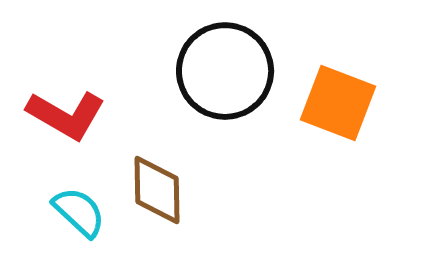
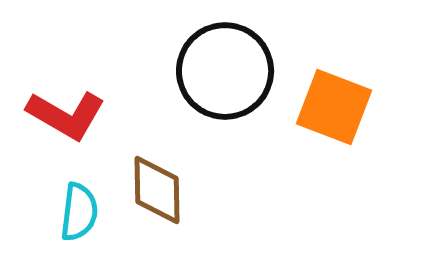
orange square: moved 4 px left, 4 px down
cyan semicircle: rotated 54 degrees clockwise
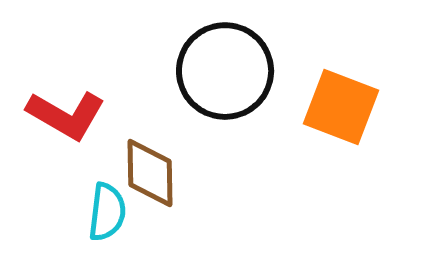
orange square: moved 7 px right
brown diamond: moved 7 px left, 17 px up
cyan semicircle: moved 28 px right
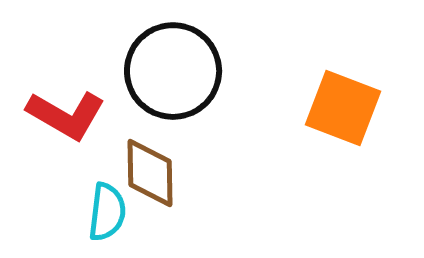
black circle: moved 52 px left
orange square: moved 2 px right, 1 px down
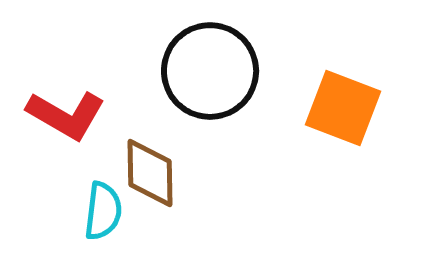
black circle: moved 37 px right
cyan semicircle: moved 4 px left, 1 px up
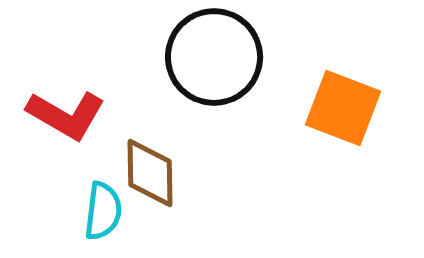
black circle: moved 4 px right, 14 px up
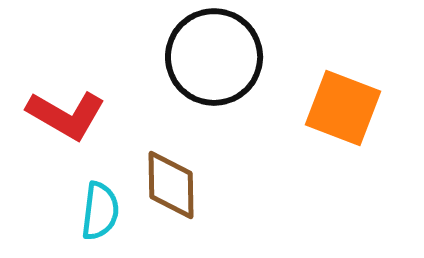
brown diamond: moved 21 px right, 12 px down
cyan semicircle: moved 3 px left
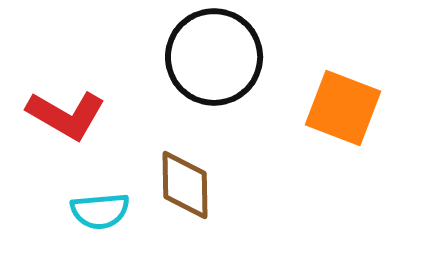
brown diamond: moved 14 px right
cyan semicircle: rotated 78 degrees clockwise
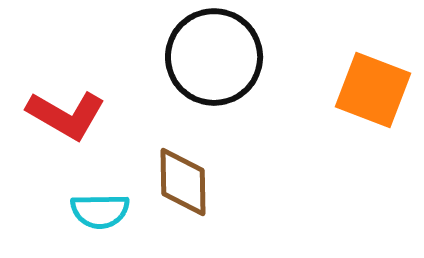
orange square: moved 30 px right, 18 px up
brown diamond: moved 2 px left, 3 px up
cyan semicircle: rotated 4 degrees clockwise
